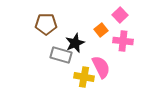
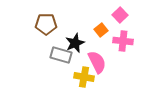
pink semicircle: moved 4 px left, 5 px up
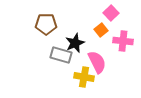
pink square: moved 9 px left, 2 px up
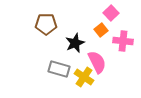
gray rectangle: moved 2 px left, 14 px down
yellow cross: rotated 24 degrees clockwise
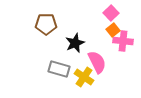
orange square: moved 12 px right
